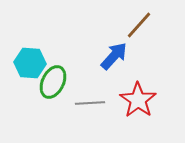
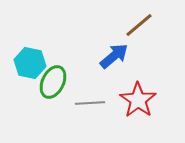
brown line: rotated 8 degrees clockwise
blue arrow: rotated 8 degrees clockwise
cyan hexagon: rotated 8 degrees clockwise
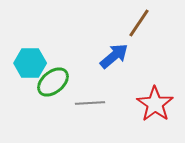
brown line: moved 2 px up; rotated 16 degrees counterclockwise
cyan hexagon: rotated 12 degrees counterclockwise
green ellipse: rotated 24 degrees clockwise
red star: moved 17 px right, 4 px down
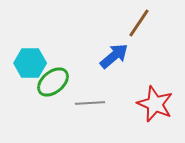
red star: rotated 12 degrees counterclockwise
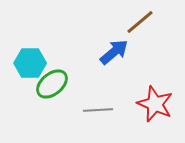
brown line: moved 1 px right, 1 px up; rotated 16 degrees clockwise
blue arrow: moved 4 px up
green ellipse: moved 1 px left, 2 px down
gray line: moved 8 px right, 7 px down
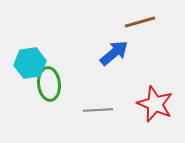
brown line: rotated 24 degrees clockwise
blue arrow: moved 1 px down
cyan hexagon: rotated 8 degrees counterclockwise
green ellipse: moved 3 px left; rotated 56 degrees counterclockwise
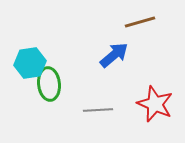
blue arrow: moved 2 px down
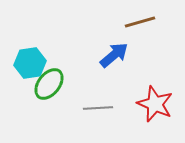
green ellipse: rotated 44 degrees clockwise
gray line: moved 2 px up
